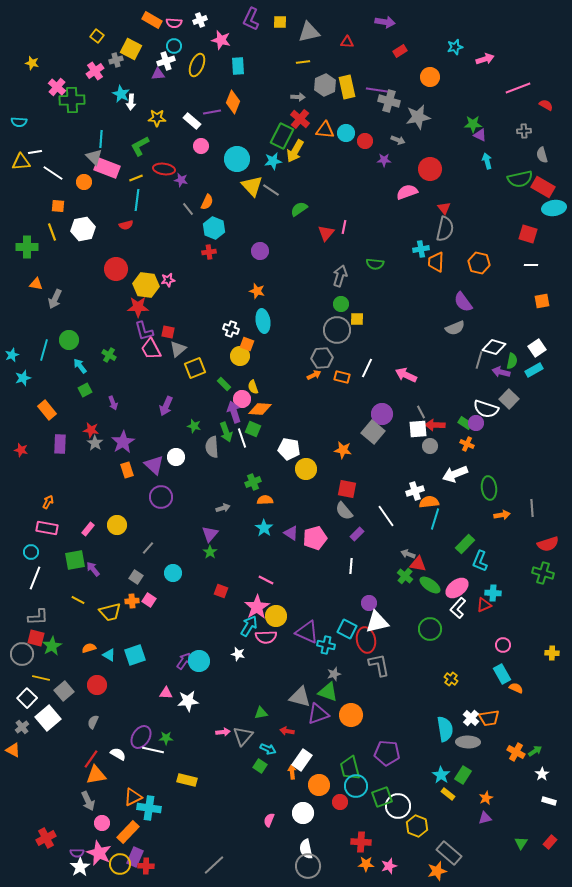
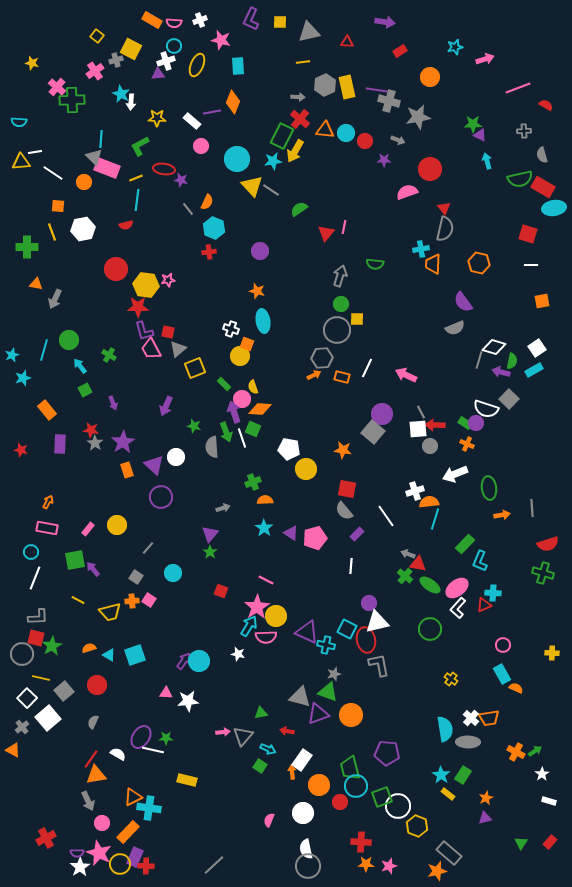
orange trapezoid at (436, 262): moved 3 px left, 2 px down
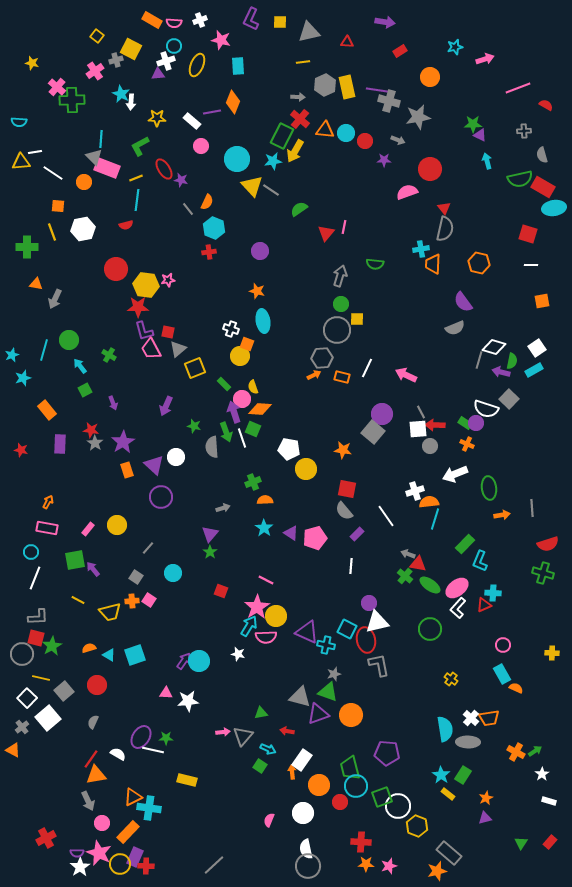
red ellipse at (164, 169): rotated 50 degrees clockwise
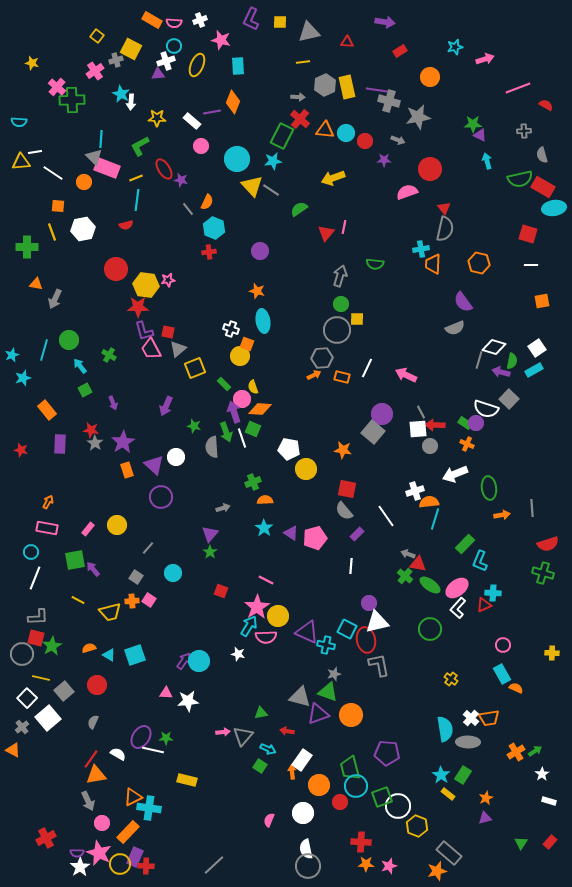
yellow arrow at (295, 151): moved 38 px right, 27 px down; rotated 40 degrees clockwise
yellow circle at (276, 616): moved 2 px right
orange cross at (516, 752): rotated 30 degrees clockwise
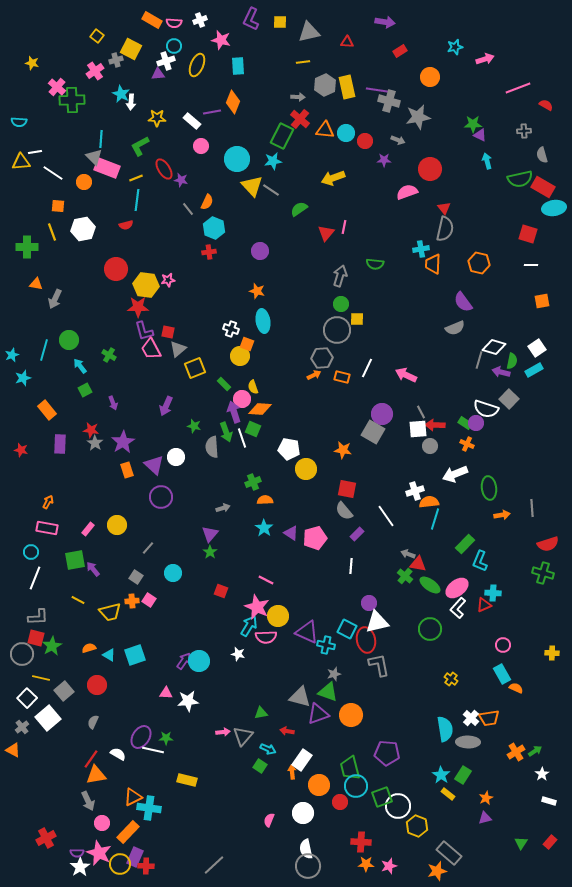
gray square at (373, 432): rotated 10 degrees counterclockwise
pink star at (257, 607): rotated 15 degrees counterclockwise
